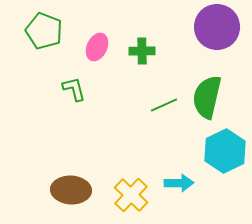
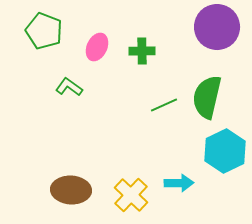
green L-shape: moved 5 px left, 2 px up; rotated 40 degrees counterclockwise
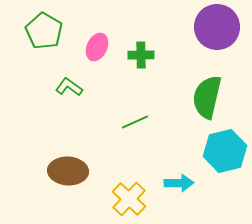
green pentagon: rotated 9 degrees clockwise
green cross: moved 1 px left, 4 px down
green line: moved 29 px left, 17 px down
cyan hexagon: rotated 12 degrees clockwise
brown ellipse: moved 3 px left, 19 px up
yellow cross: moved 2 px left, 4 px down
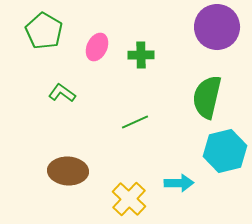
green L-shape: moved 7 px left, 6 px down
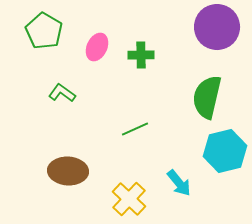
green line: moved 7 px down
cyan arrow: rotated 52 degrees clockwise
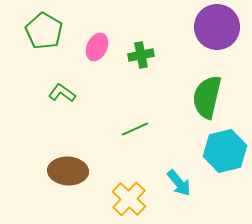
green cross: rotated 10 degrees counterclockwise
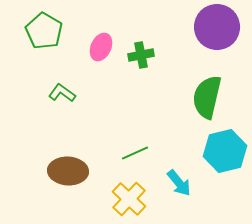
pink ellipse: moved 4 px right
green line: moved 24 px down
